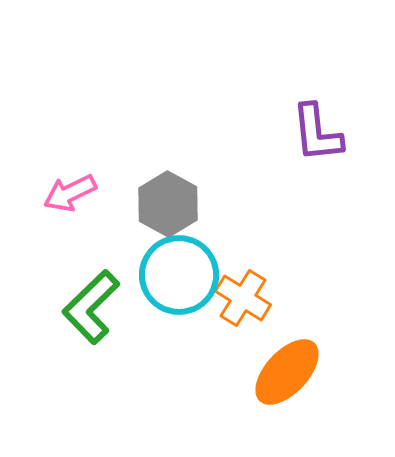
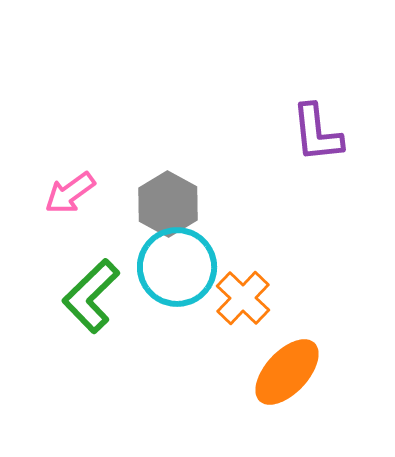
pink arrow: rotated 10 degrees counterclockwise
cyan circle: moved 2 px left, 8 px up
orange cross: rotated 12 degrees clockwise
green L-shape: moved 11 px up
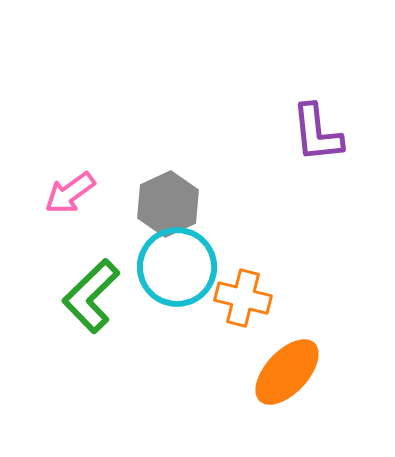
gray hexagon: rotated 6 degrees clockwise
orange cross: rotated 30 degrees counterclockwise
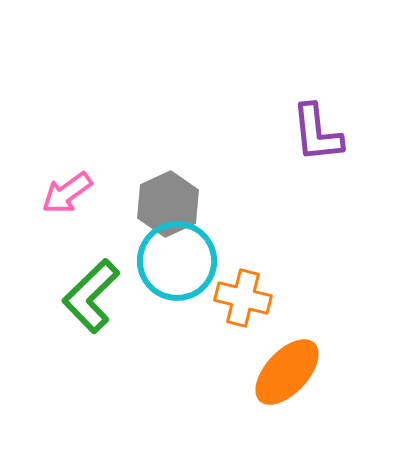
pink arrow: moved 3 px left
cyan circle: moved 6 px up
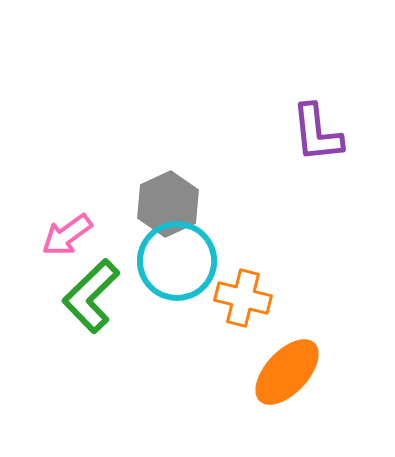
pink arrow: moved 42 px down
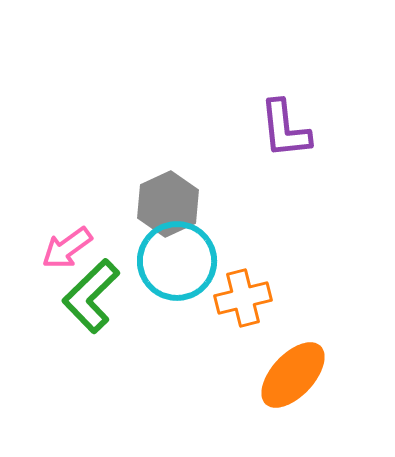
purple L-shape: moved 32 px left, 4 px up
pink arrow: moved 13 px down
orange cross: rotated 28 degrees counterclockwise
orange ellipse: moved 6 px right, 3 px down
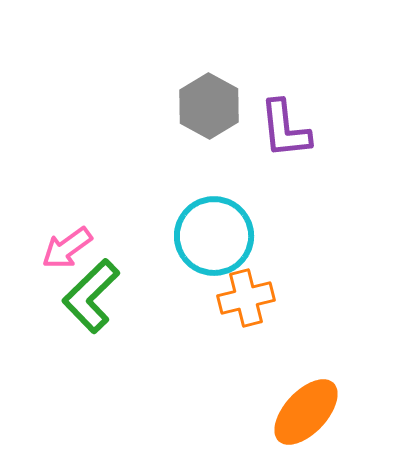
gray hexagon: moved 41 px right, 98 px up; rotated 6 degrees counterclockwise
cyan circle: moved 37 px right, 25 px up
orange cross: moved 3 px right
orange ellipse: moved 13 px right, 37 px down
